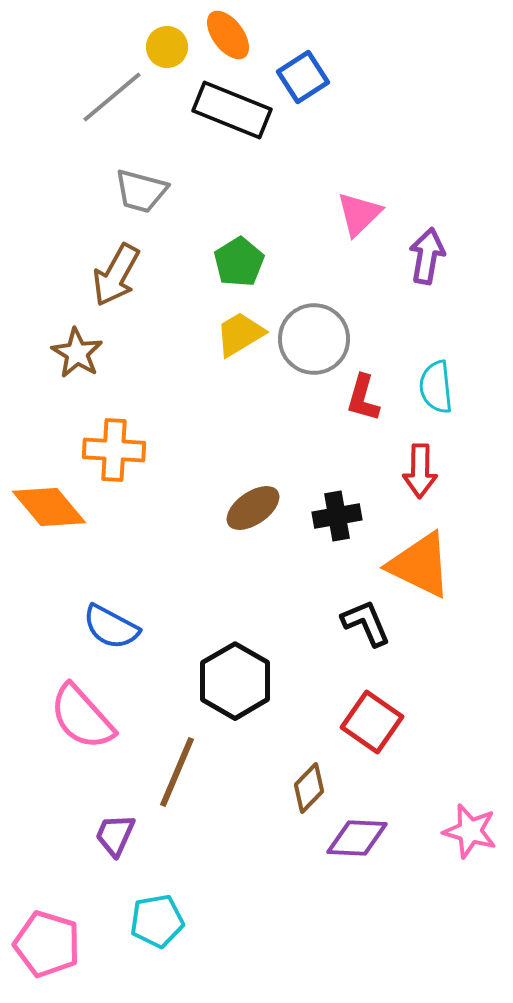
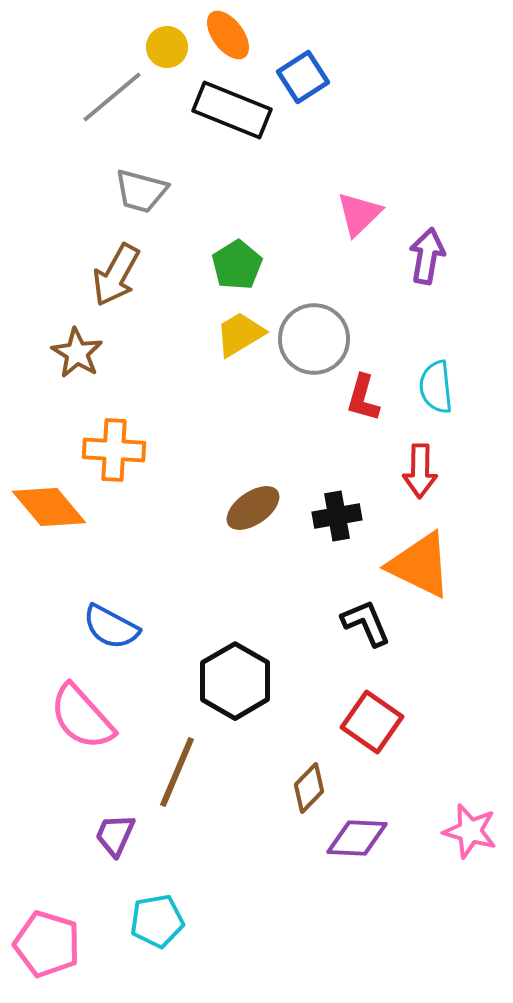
green pentagon: moved 2 px left, 3 px down
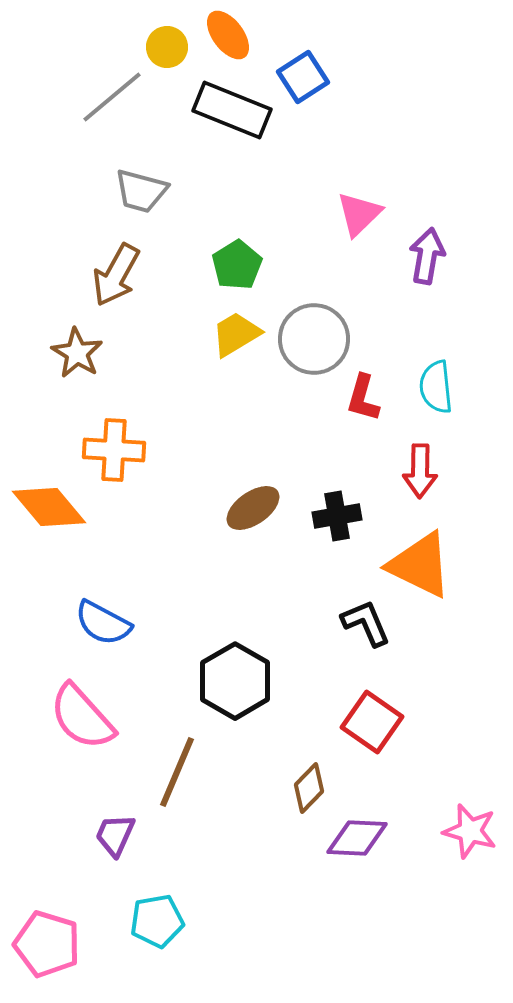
yellow trapezoid: moved 4 px left
blue semicircle: moved 8 px left, 4 px up
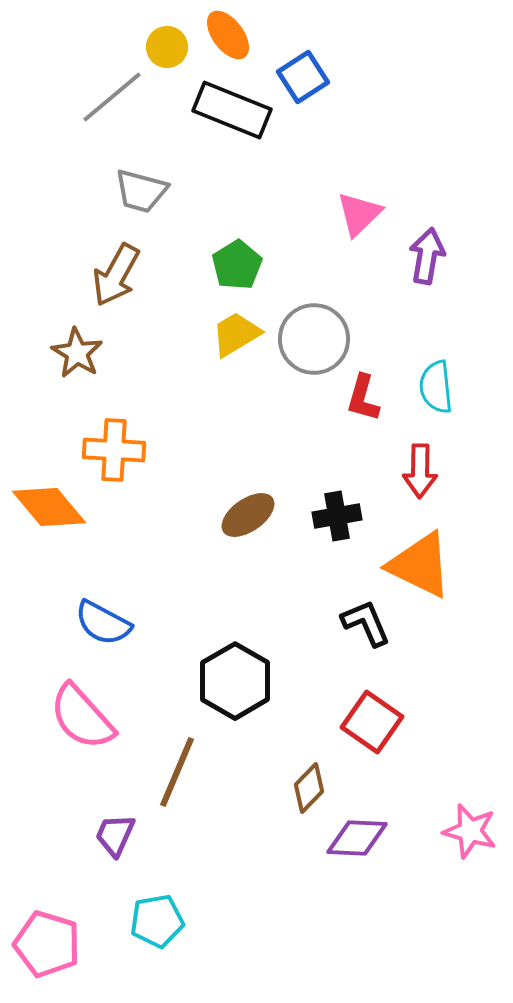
brown ellipse: moved 5 px left, 7 px down
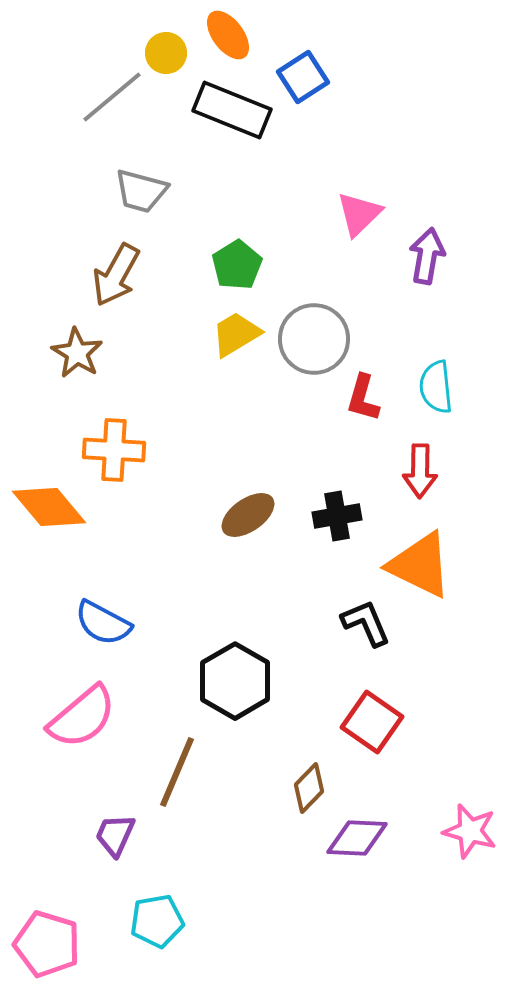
yellow circle: moved 1 px left, 6 px down
pink semicircle: rotated 88 degrees counterclockwise
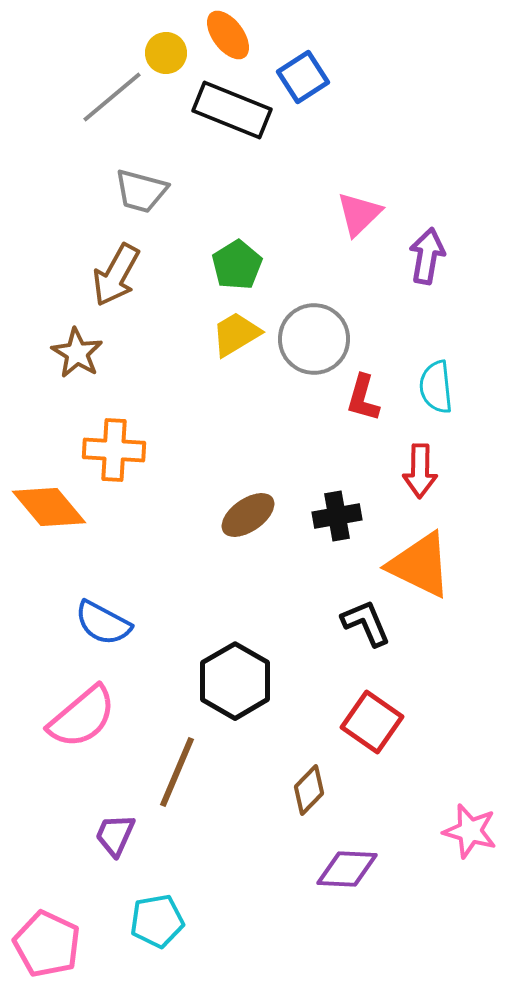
brown diamond: moved 2 px down
purple diamond: moved 10 px left, 31 px down
pink pentagon: rotated 8 degrees clockwise
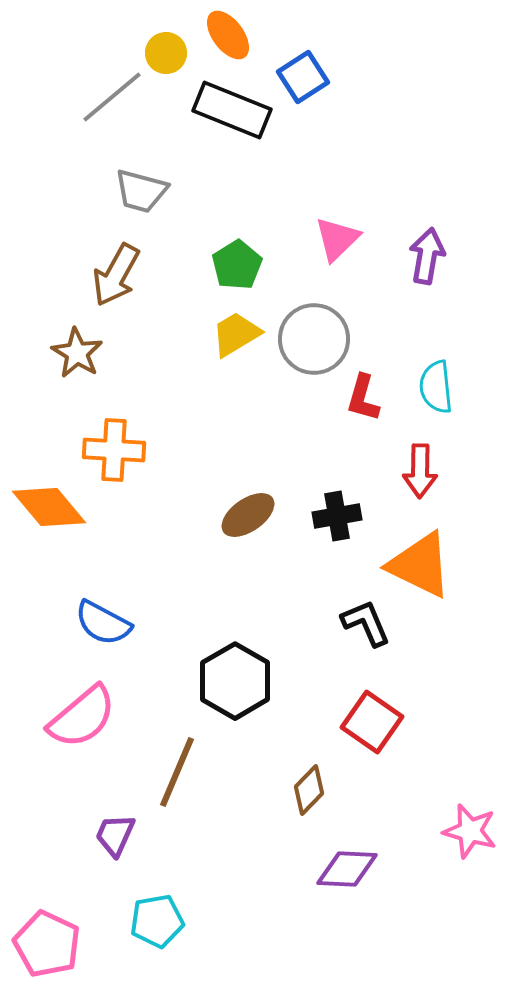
pink triangle: moved 22 px left, 25 px down
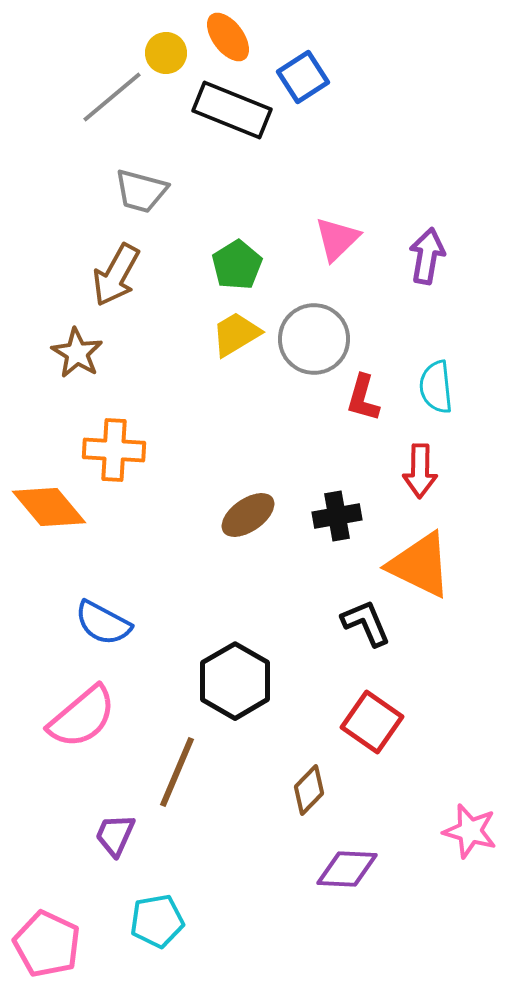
orange ellipse: moved 2 px down
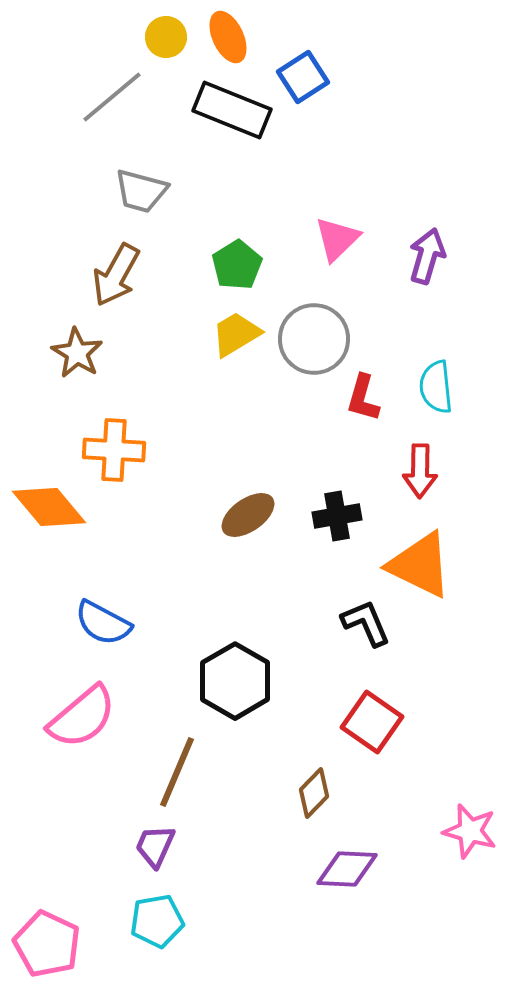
orange ellipse: rotated 12 degrees clockwise
yellow circle: moved 16 px up
purple arrow: rotated 6 degrees clockwise
brown diamond: moved 5 px right, 3 px down
purple trapezoid: moved 40 px right, 11 px down
